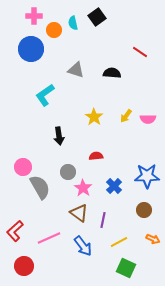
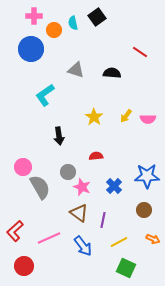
pink star: moved 1 px left, 1 px up; rotated 12 degrees counterclockwise
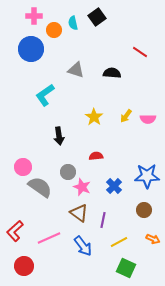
gray semicircle: rotated 25 degrees counterclockwise
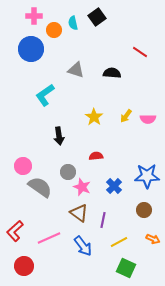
pink circle: moved 1 px up
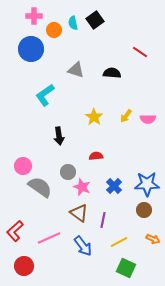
black square: moved 2 px left, 3 px down
blue star: moved 8 px down
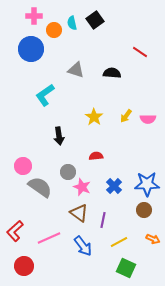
cyan semicircle: moved 1 px left
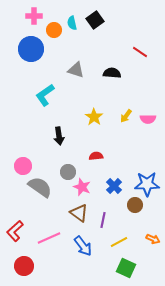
brown circle: moved 9 px left, 5 px up
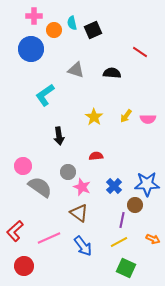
black square: moved 2 px left, 10 px down; rotated 12 degrees clockwise
purple line: moved 19 px right
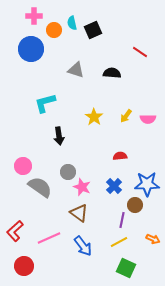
cyan L-shape: moved 8 px down; rotated 20 degrees clockwise
red semicircle: moved 24 px right
